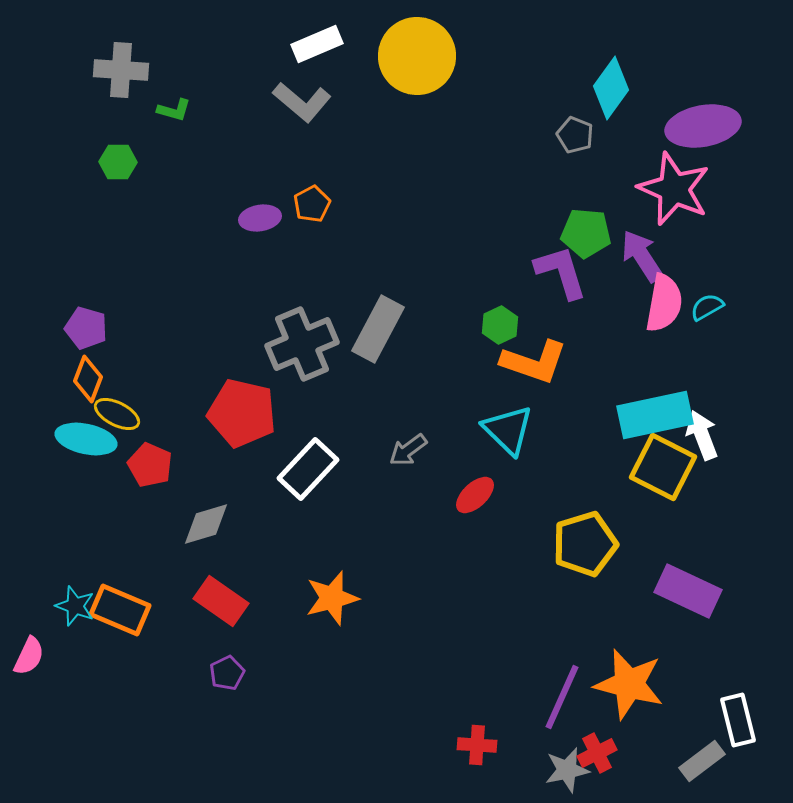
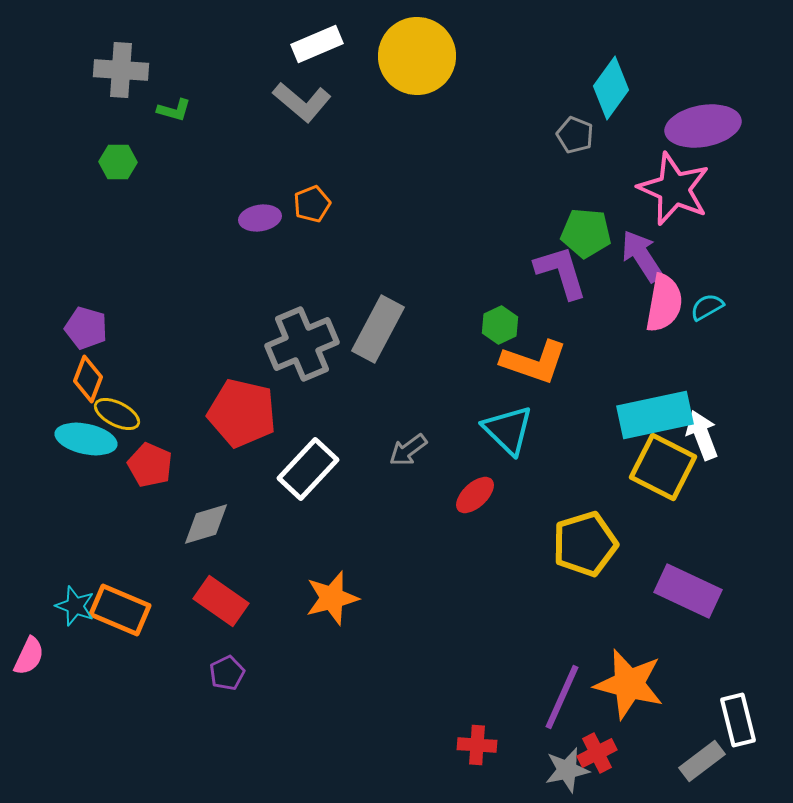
orange pentagon at (312, 204): rotated 6 degrees clockwise
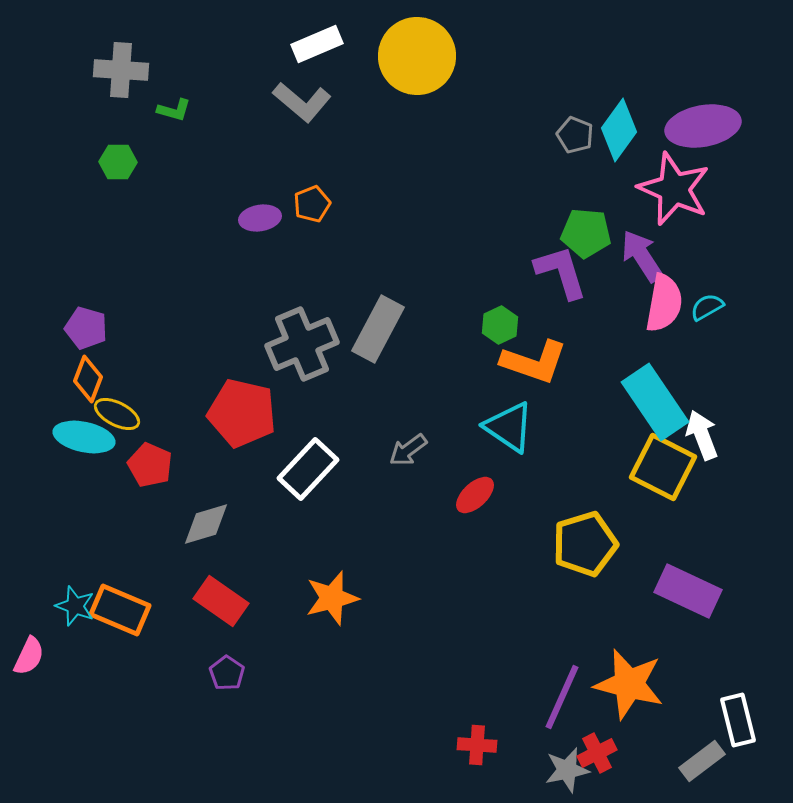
cyan diamond at (611, 88): moved 8 px right, 42 px down
cyan rectangle at (655, 415): moved 13 px up; rotated 68 degrees clockwise
cyan triangle at (508, 430): moved 1 px right, 3 px up; rotated 10 degrees counterclockwise
cyan ellipse at (86, 439): moved 2 px left, 2 px up
purple pentagon at (227, 673): rotated 12 degrees counterclockwise
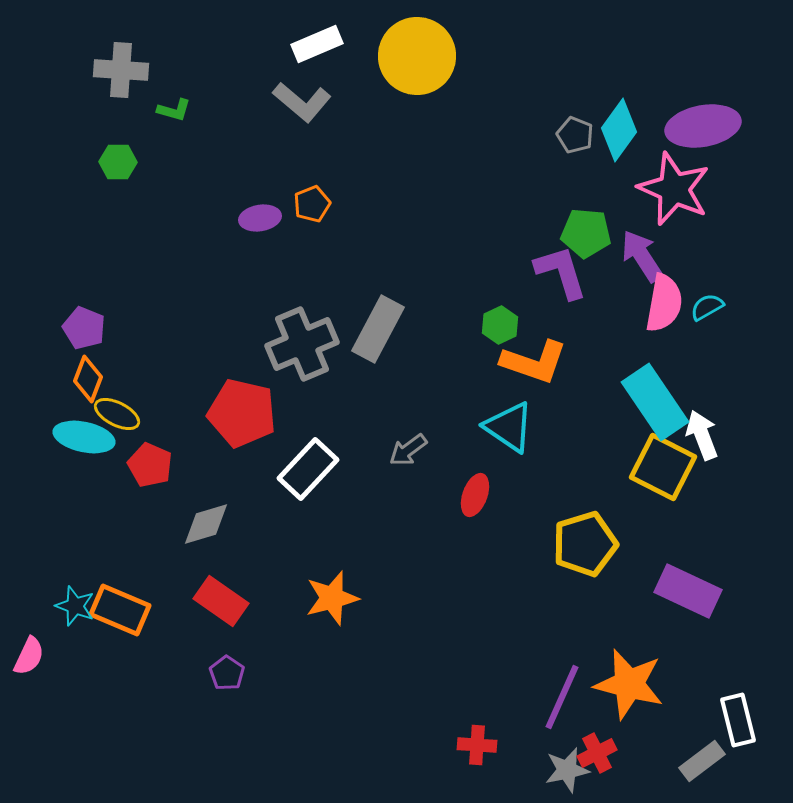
purple pentagon at (86, 328): moved 2 px left; rotated 6 degrees clockwise
red ellipse at (475, 495): rotated 27 degrees counterclockwise
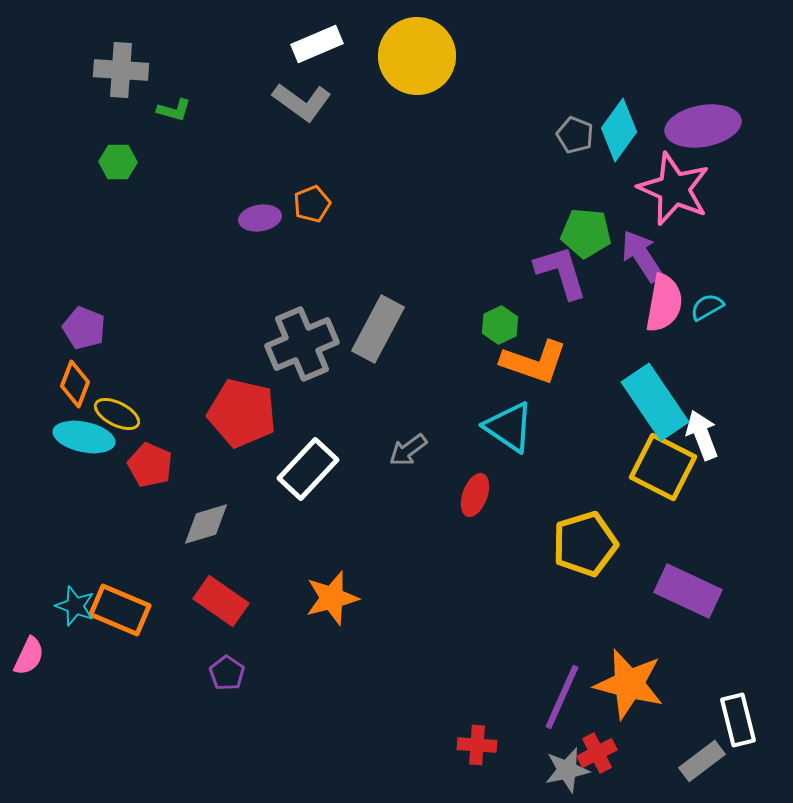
gray L-shape at (302, 102): rotated 4 degrees counterclockwise
orange diamond at (88, 379): moved 13 px left, 5 px down
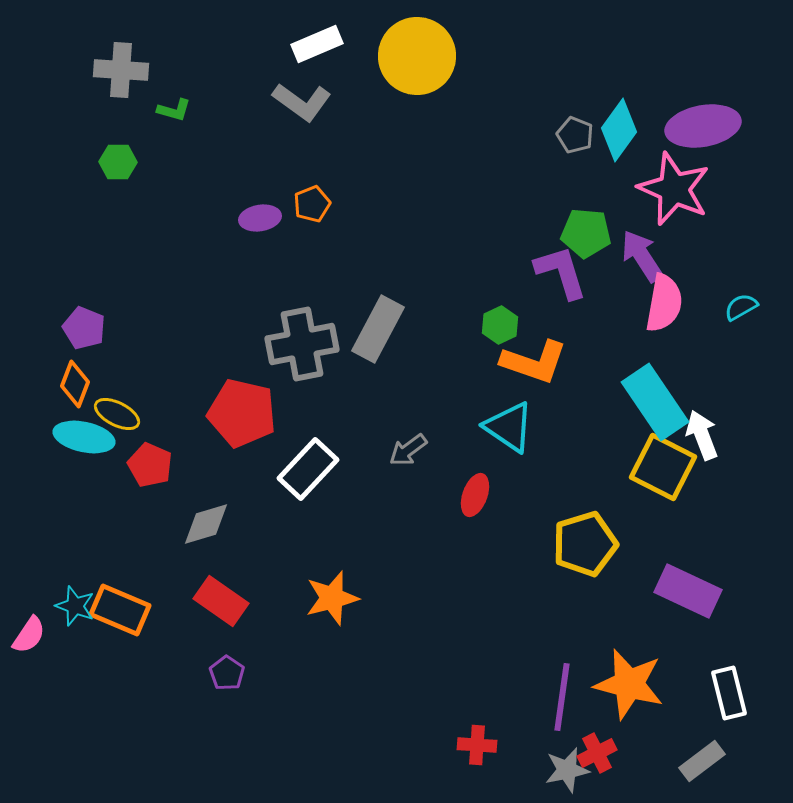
cyan semicircle at (707, 307): moved 34 px right
gray cross at (302, 344): rotated 12 degrees clockwise
pink semicircle at (29, 656): moved 21 px up; rotated 9 degrees clockwise
purple line at (562, 697): rotated 16 degrees counterclockwise
white rectangle at (738, 720): moved 9 px left, 27 px up
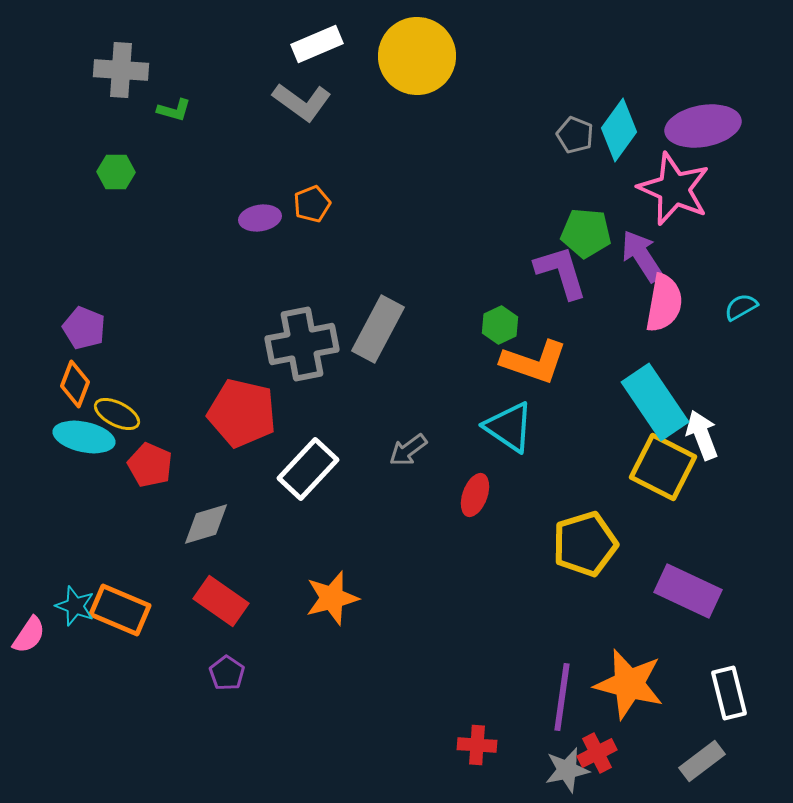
green hexagon at (118, 162): moved 2 px left, 10 px down
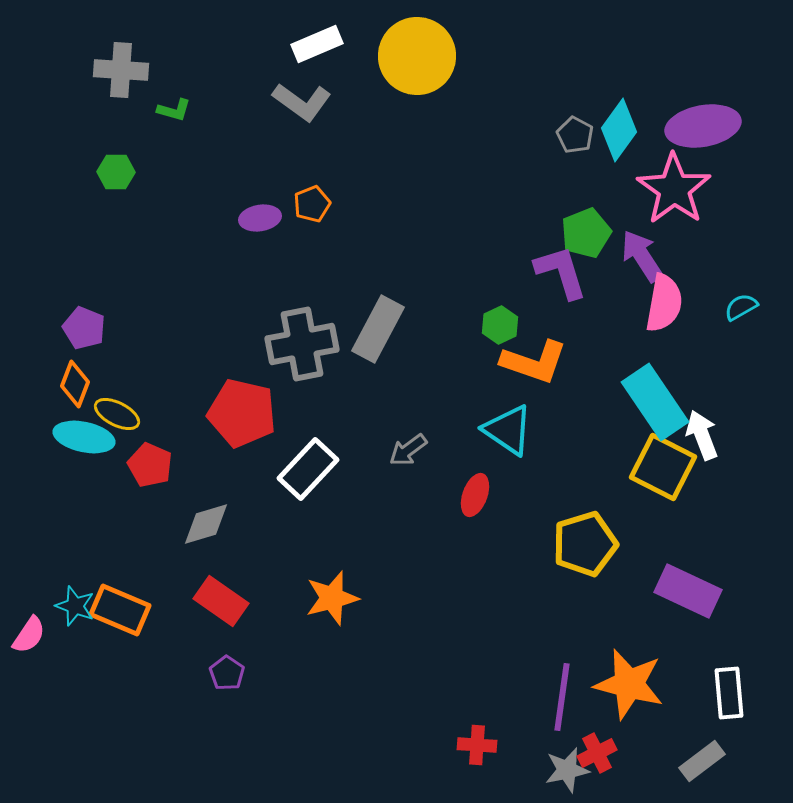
gray pentagon at (575, 135): rotated 6 degrees clockwise
pink star at (674, 189): rotated 12 degrees clockwise
green pentagon at (586, 233): rotated 27 degrees counterclockwise
cyan triangle at (509, 427): moved 1 px left, 3 px down
white rectangle at (729, 693): rotated 9 degrees clockwise
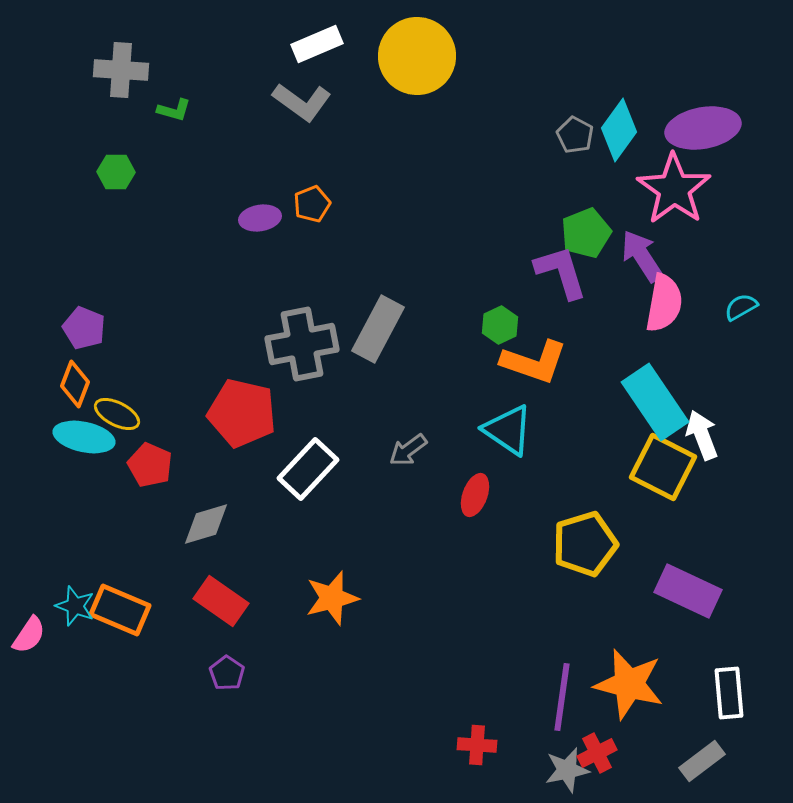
purple ellipse at (703, 126): moved 2 px down
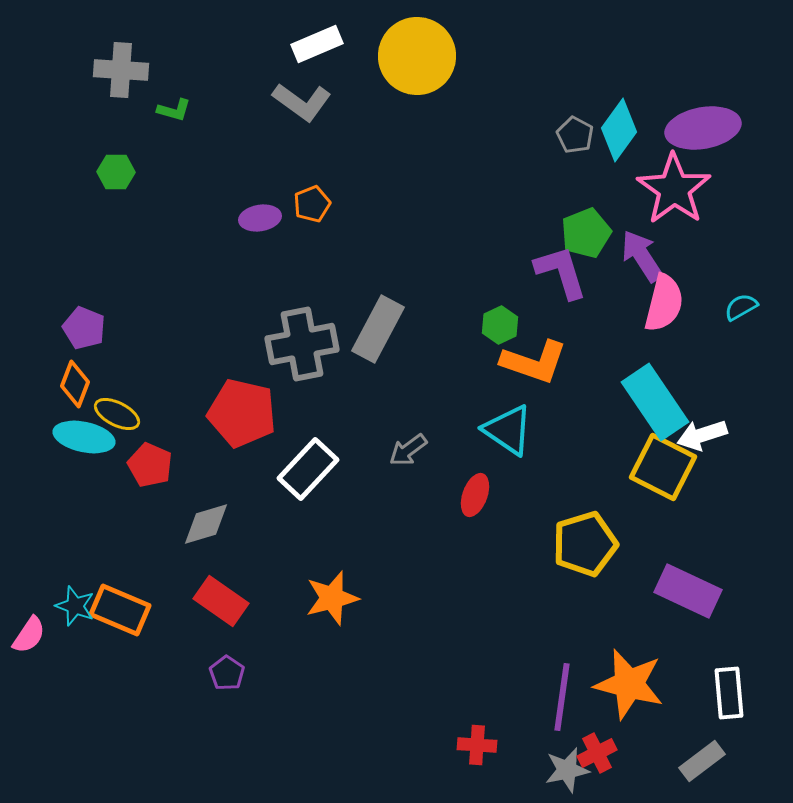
pink semicircle at (664, 303): rotated 4 degrees clockwise
white arrow at (702, 435): rotated 87 degrees counterclockwise
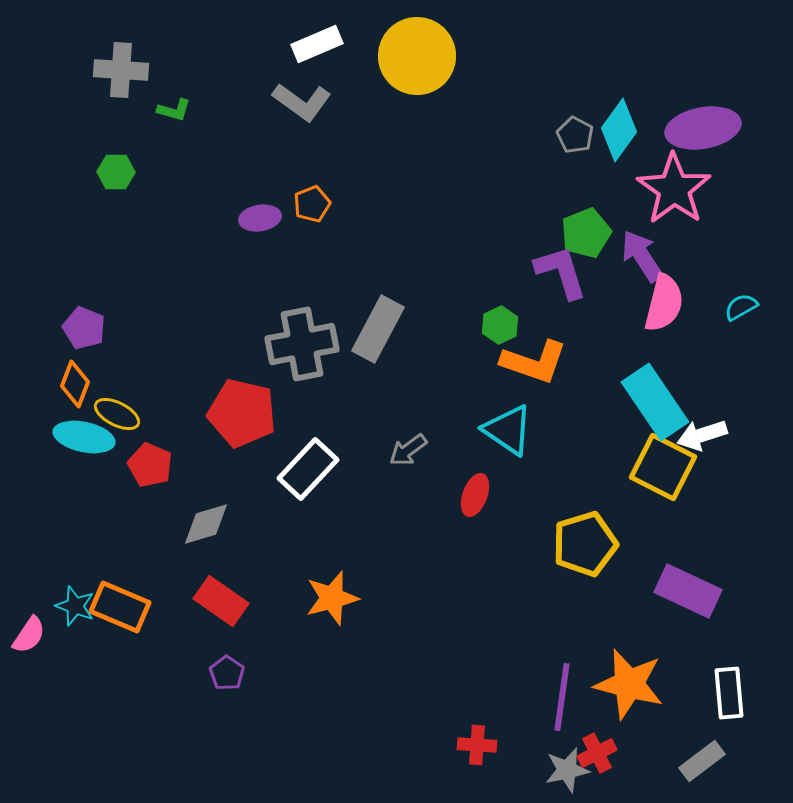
orange rectangle at (120, 610): moved 3 px up
